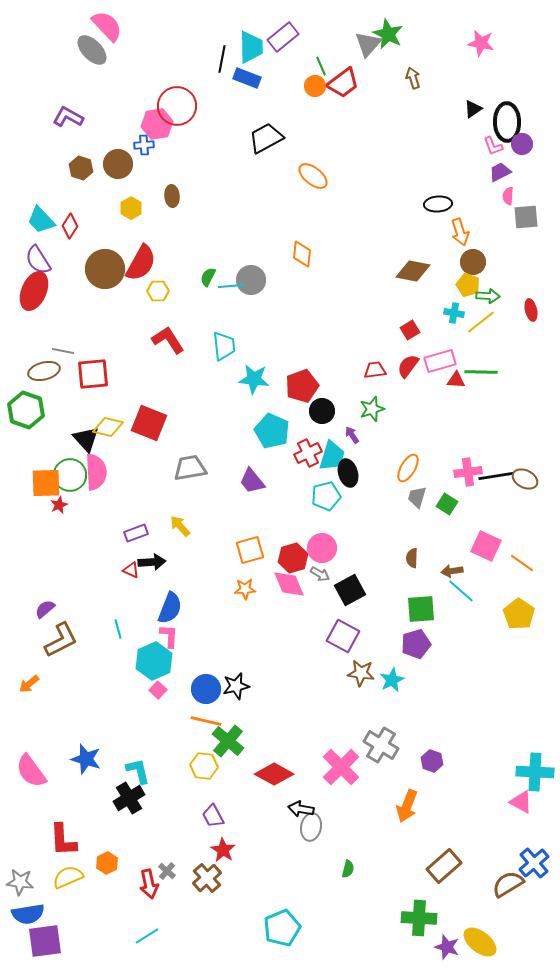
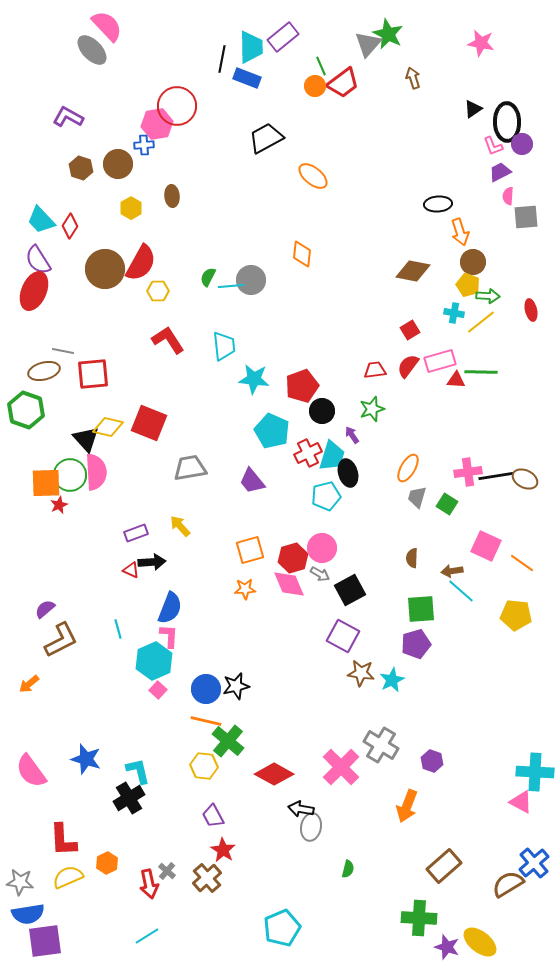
yellow pentagon at (519, 614): moved 3 px left, 1 px down; rotated 28 degrees counterclockwise
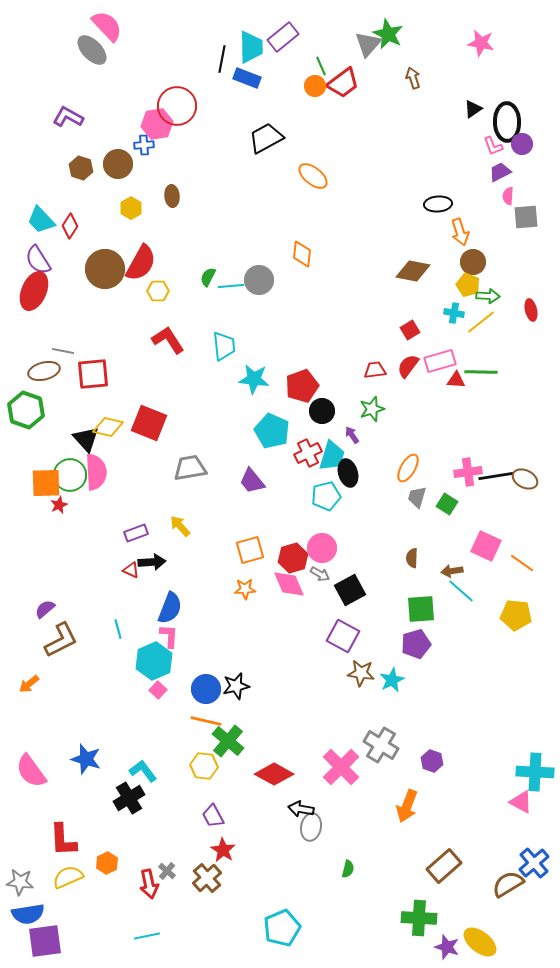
gray circle at (251, 280): moved 8 px right
cyan L-shape at (138, 771): moved 5 px right; rotated 24 degrees counterclockwise
cyan line at (147, 936): rotated 20 degrees clockwise
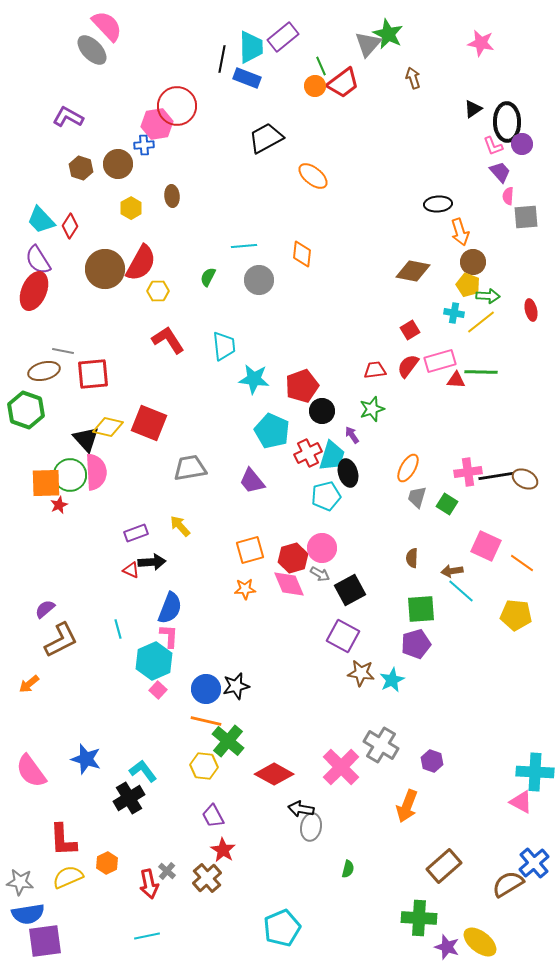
purple trapezoid at (500, 172): rotated 75 degrees clockwise
cyan line at (231, 286): moved 13 px right, 40 px up
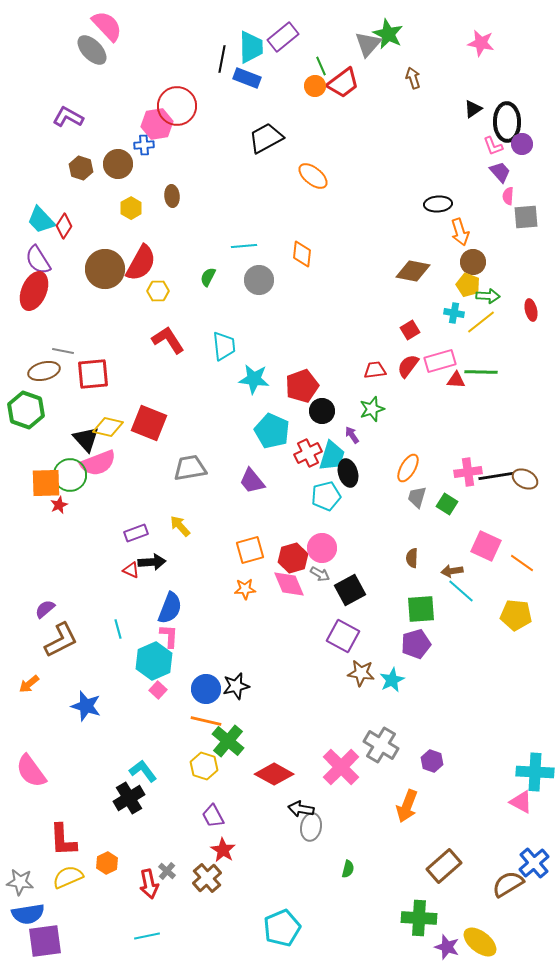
red diamond at (70, 226): moved 6 px left
pink semicircle at (96, 472): moved 2 px right, 9 px up; rotated 72 degrees clockwise
blue star at (86, 759): moved 53 px up
yellow hexagon at (204, 766): rotated 12 degrees clockwise
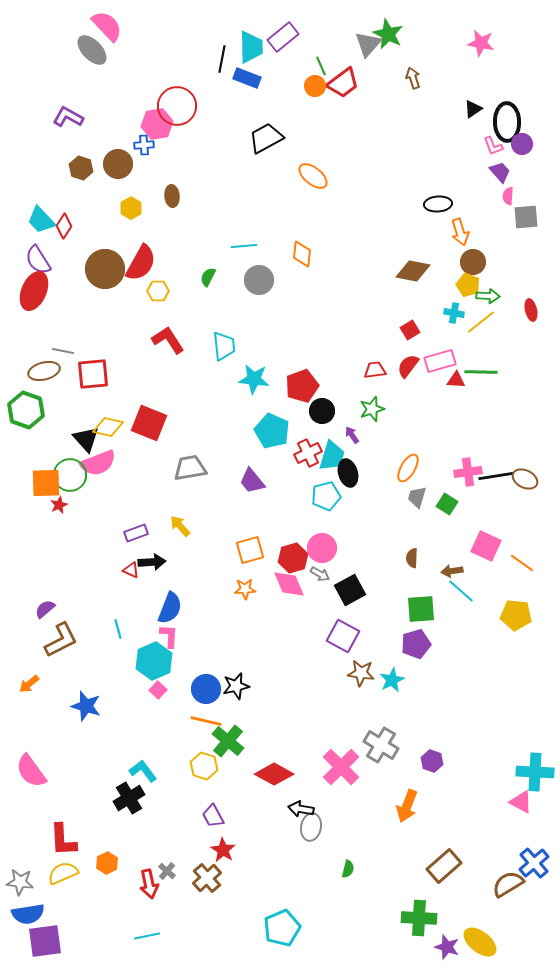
yellow semicircle at (68, 877): moved 5 px left, 4 px up
